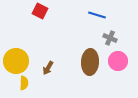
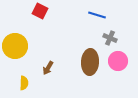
yellow circle: moved 1 px left, 15 px up
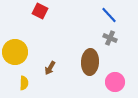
blue line: moved 12 px right; rotated 30 degrees clockwise
yellow circle: moved 6 px down
pink circle: moved 3 px left, 21 px down
brown arrow: moved 2 px right
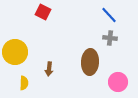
red square: moved 3 px right, 1 px down
gray cross: rotated 16 degrees counterclockwise
brown arrow: moved 1 px left, 1 px down; rotated 24 degrees counterclockwise
pink circle: moved 3 px right
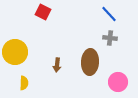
blue line: moved 1 px up
brown arrow: moved 8 px right, 4 px up
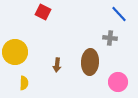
blue line: moved 10 px right
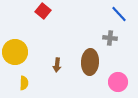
red square: moved 1 px up; rotated 14 degrees clockwise
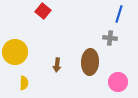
blue line: rotated 60 degrees clockwise
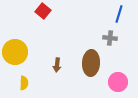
brown ellipse: moved 1 px right, 1 px down
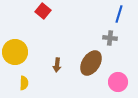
brown ellipse: rotated 30 degrees clockwise
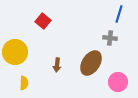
red square: moved 10 px down
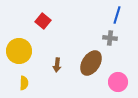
blue line: moved 2 px left, 1 px down
yellow circle: moved 4 px right, 1 px up
